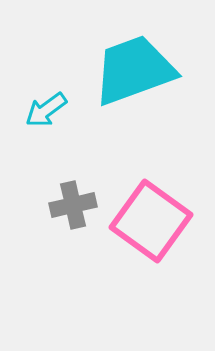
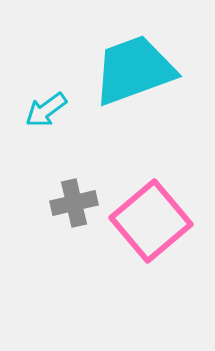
gray cross: moved 1 px right, 2 px up
pink square: rotated 14 degrees clockwise
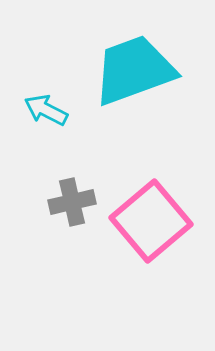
cyan arrow: rotated 63 degrees clockwise
gray cross: moved 2 px left, 1 px up
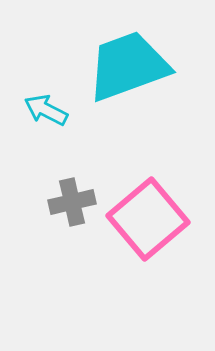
cyan trapezoid: moved 6 px left, 4 px up
pink square: moved 3 px left, 2 px up
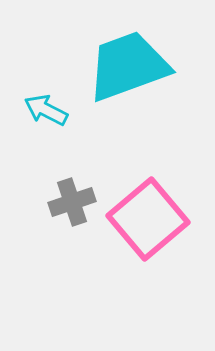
gray cross: rotated 6 degrees counterclockwise
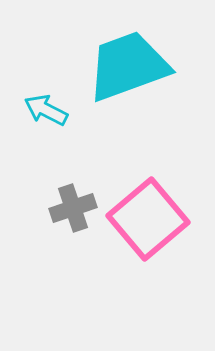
gray cross: moved 1 px right, 6 px down
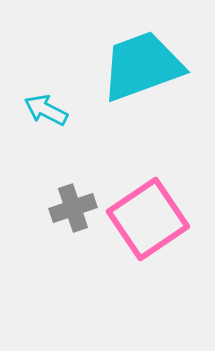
cyan trapezoid: moved 14 px right
pink square: rotated 6 degrees clockwise
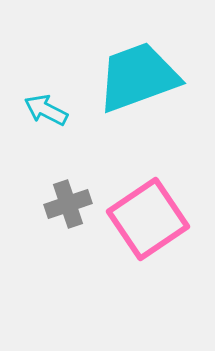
cyan trapezoid: moved 4 px left, 11 px down
gray cross: moved 5 px left, 4 px up
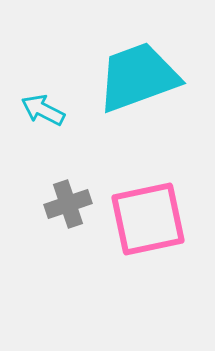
cyan arrow: moved 3 px left
pink square: rotated 22 degrees clockwise
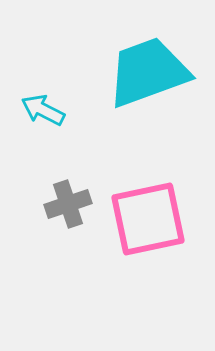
cyan trapezoid: moved 10 px right, 5 px up
